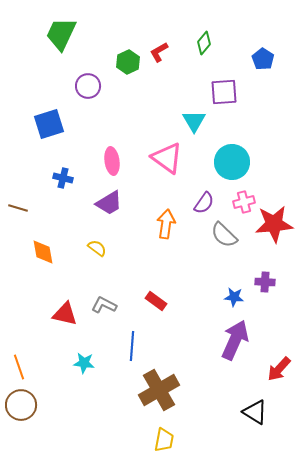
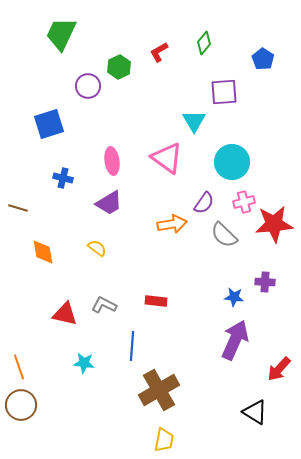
green hexagon: moved 9 px left, 5 px down
orange arrow: moved 6 px right; rotated 72 degrees clockwise
red rectangle: rotated 30 degrees counterclockwise
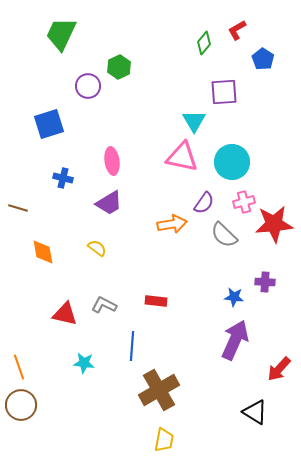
red L-shape: moved 78 px right, 22 px up
pink triangle: moved 15 px right, 1 px up; rotated 24 degrees counterclockwise
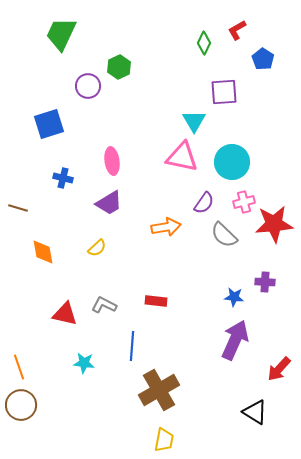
green diamond: rotated 15 degrees counterclockwise
orange arrow: moved 6 px left, 3 px down
yellow semicircle: rotated 102 degrees clockwise
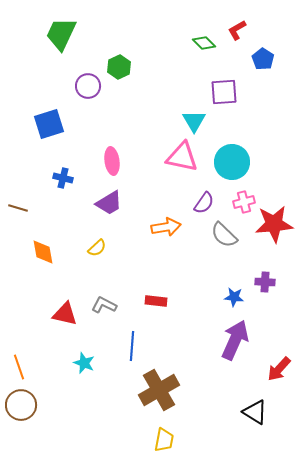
green diamond: rotated 70 degrees counterclockwise
cyan star: rotated 15 degrees clockwise
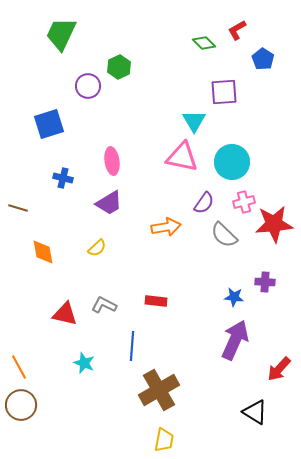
orange line: rotated 10 degrees counterclockwise
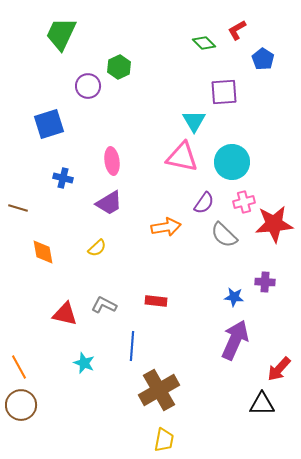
black triangle: moved 7 px right, 8 px up; rotated 32 degrees counterclockwise
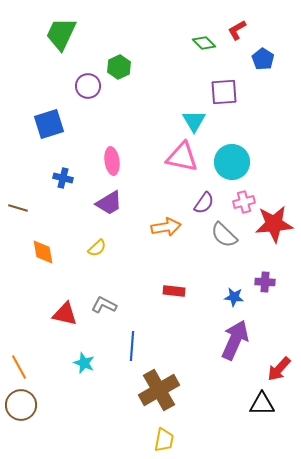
red rectangle: moved 18 px right, 10 px up
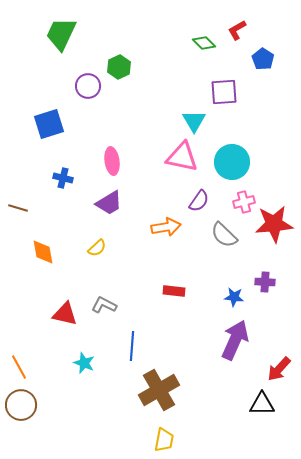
purple semicircle: moved 5 px left, 2 px up
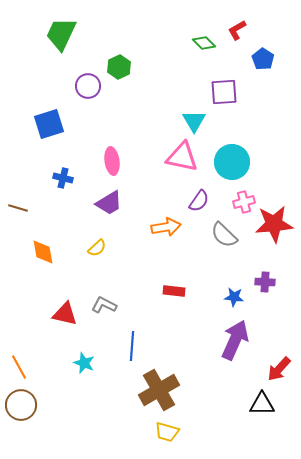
yellow trapezoid: moved 3 px right, 8 px up; rotated 95 degrees clockwise
